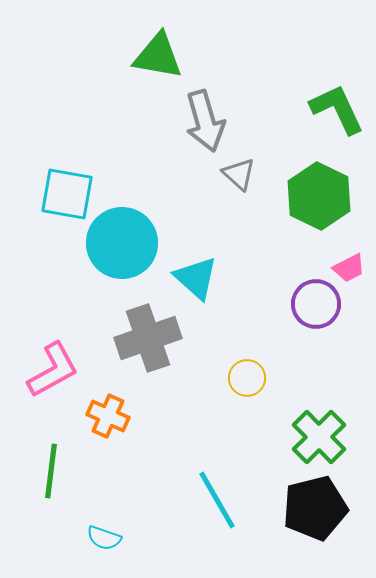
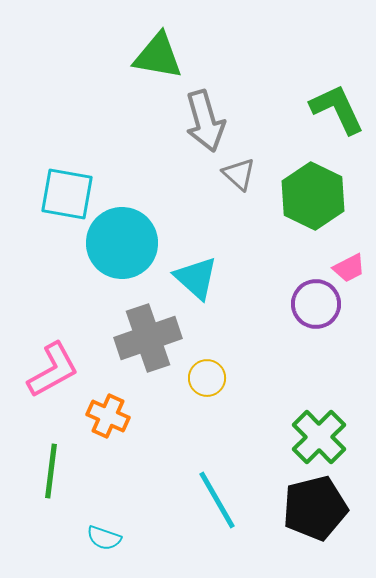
green hexagon: moved 6 px left
yellow circle: moved 40 px left
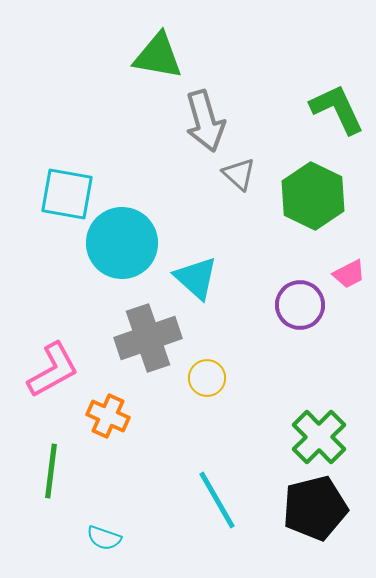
pink trapezoid: moved 6 px down
purple circle: moved 16 px left, 1 px down
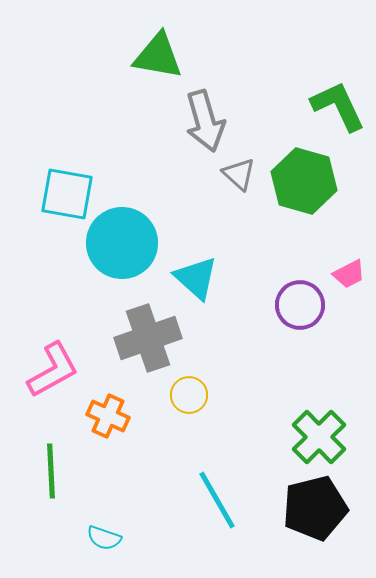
green L-shape: moved 1 px right, 3 px up
green hexagon: moved 9 px left, 15 px up; rotated 10 degrees counterclockwise
yellow circle: moved 18 px left, 17 px down
green line: rotated 10 degrees counterclockwise
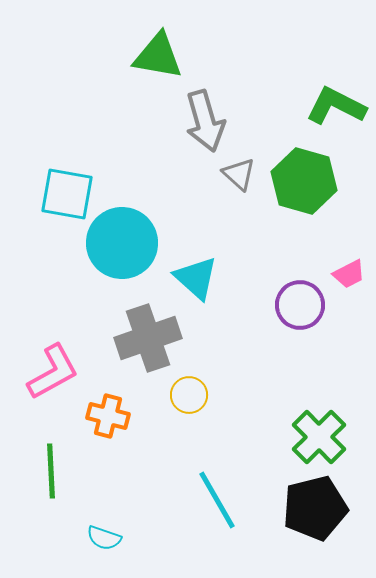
green L-shape: moved 2 px left; rotated 38 degrees counterclockwise
pink L-shape: moved 2 px down
orange cross: rotated 9 degrees counterclockwise
